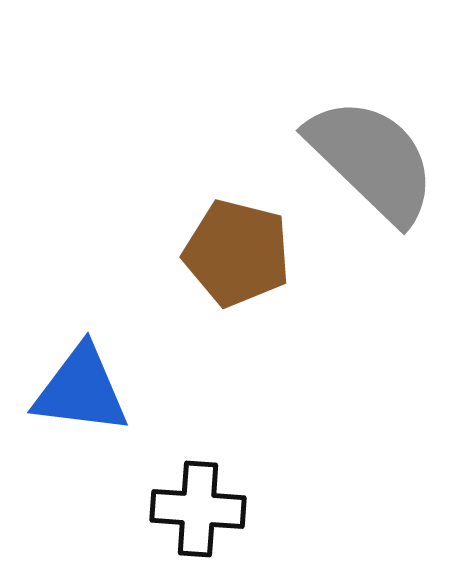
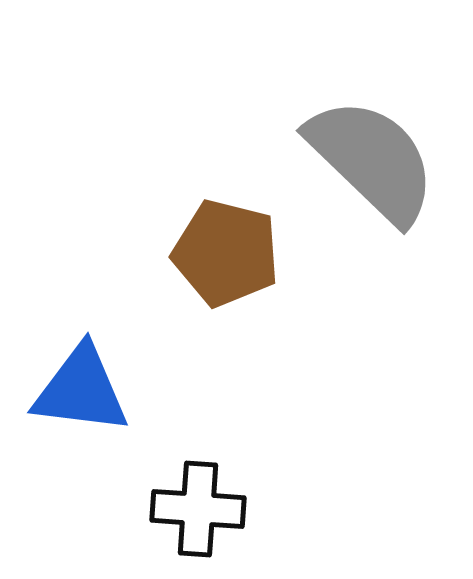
brown pentagon: moved 11 px left
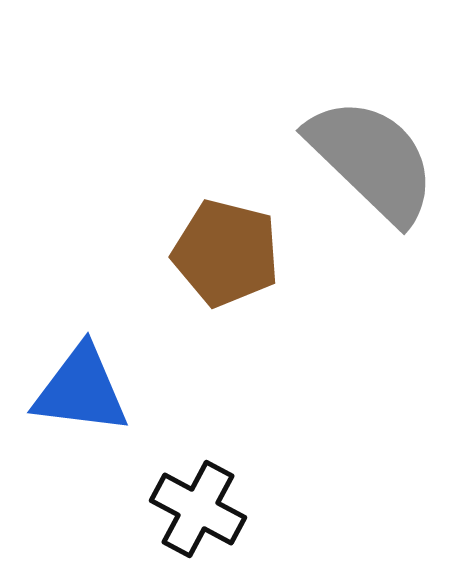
black cross: rotated 24 degrees clockwise
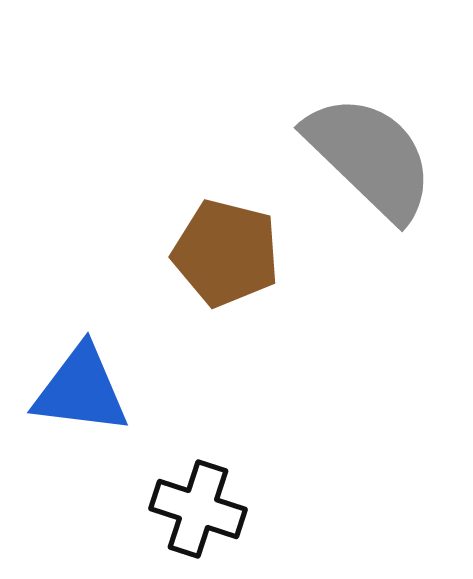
gray semicircle: moved 2 px left, 3 px up
black cross: rotated 10 degrees counterclockwise
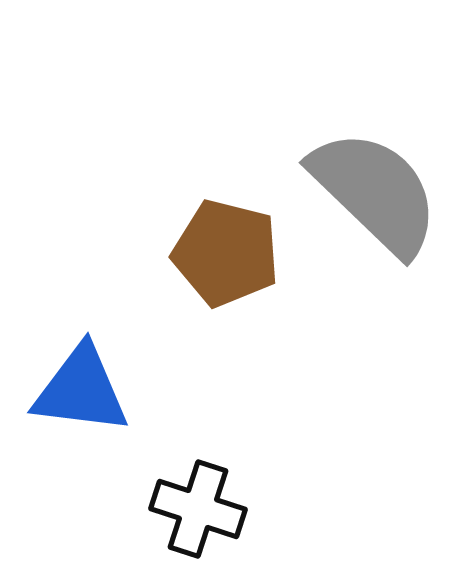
gray semicircle: moved 5 px right, 35 px down
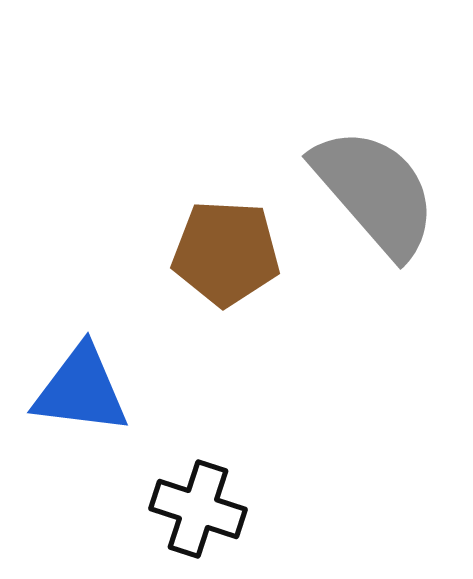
gray semicircle: rotated 5 degrees clockwise
brown pentagon: rotated 11 degrees counterclockwise
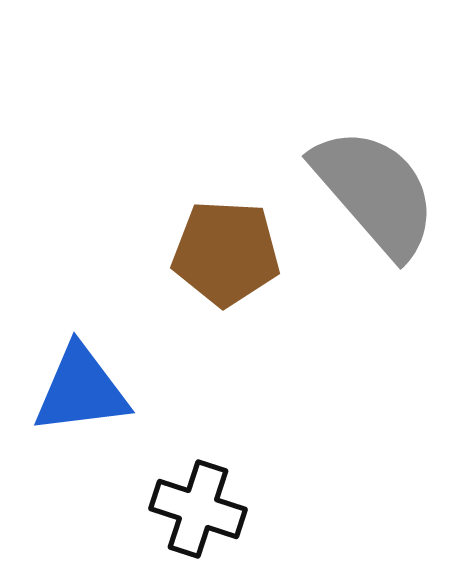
blue triangle: rotated 14 degrees counterclockwise
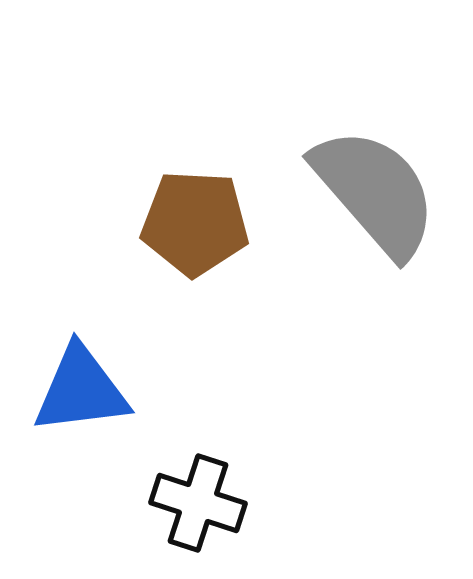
brown pentagon: moved 31 px left, 30 px up
black cross: moved 6 px up
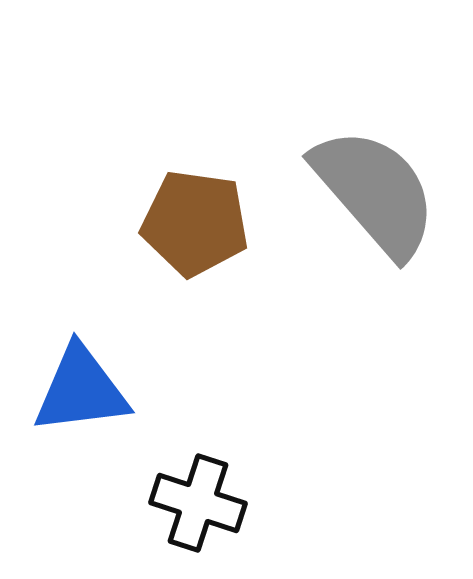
brown pentagon: rotated 5 degrees clockwise
